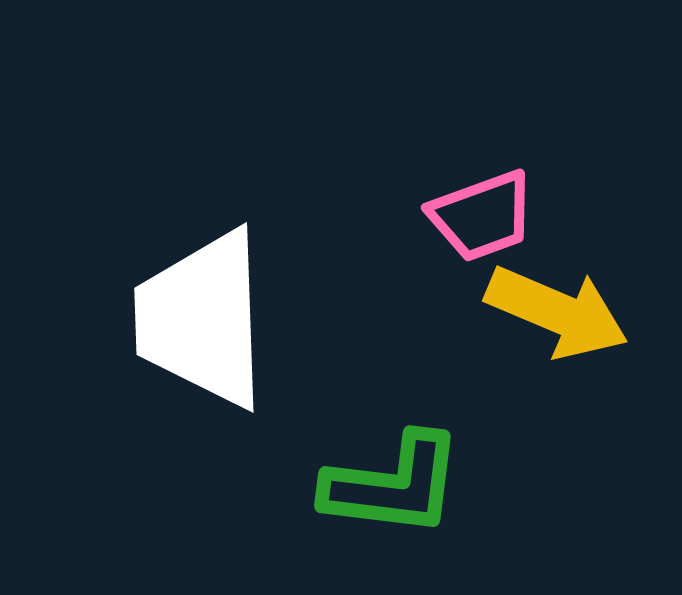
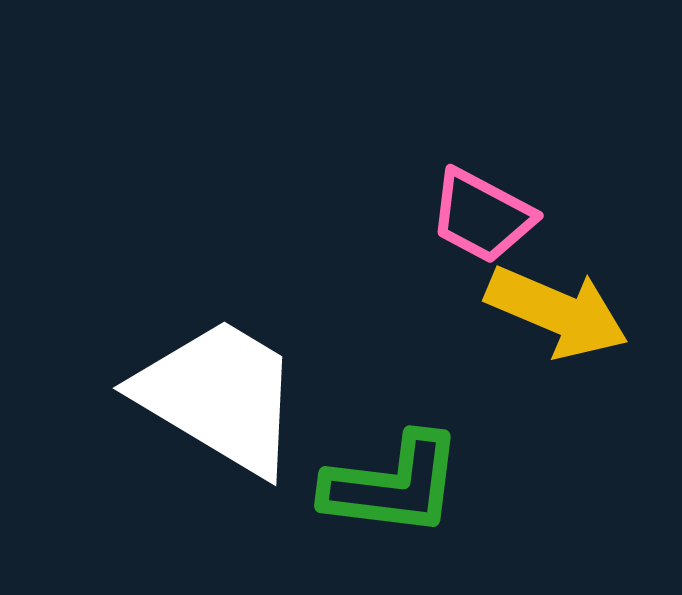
pink trapezoid: rotated 48 degrees clockwise
white trapezoid: moved 17 px right, 77 px down; rotated 123 degrees clockwise
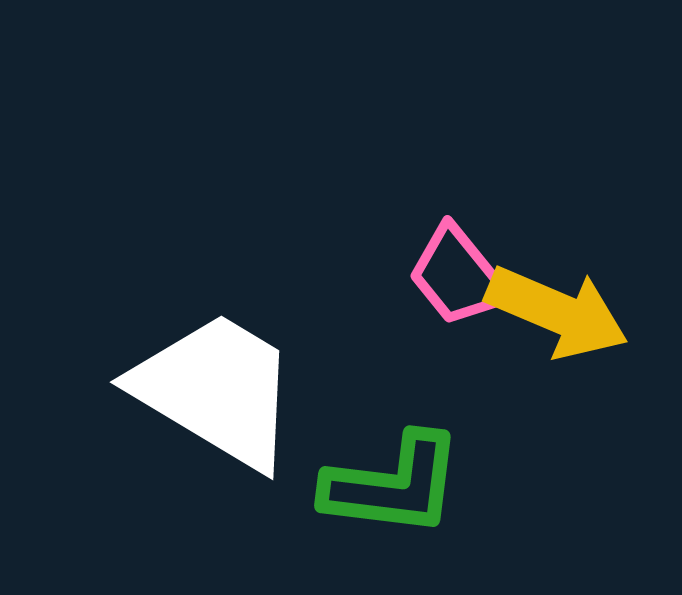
pink trapezoid: moved 24 px left, 60 px down; rotated 23 degrees clockwise
white trapezoid: moved 3 px left, 6 px up
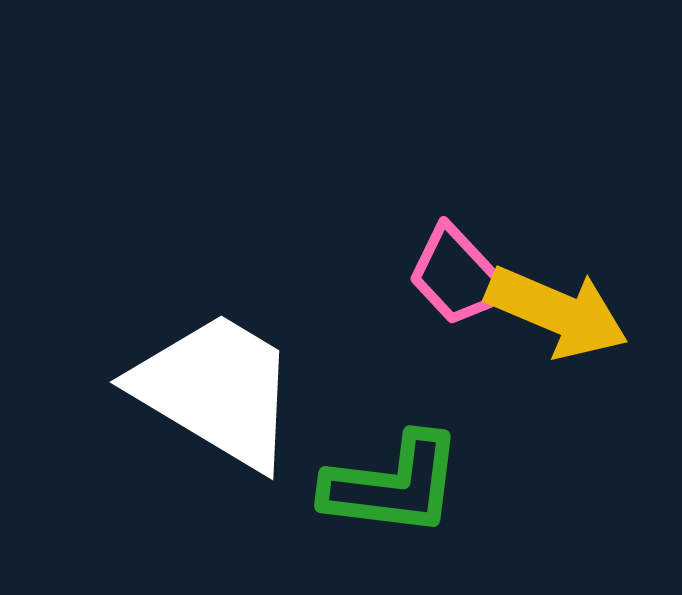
pink trapezoid: rotated 4 degrees counterclockwise
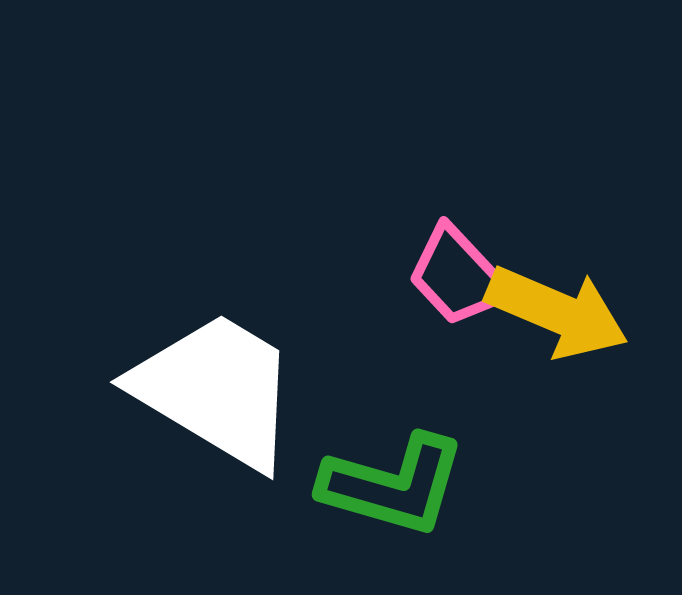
green L-shape: rotated 9 degrees clockwise
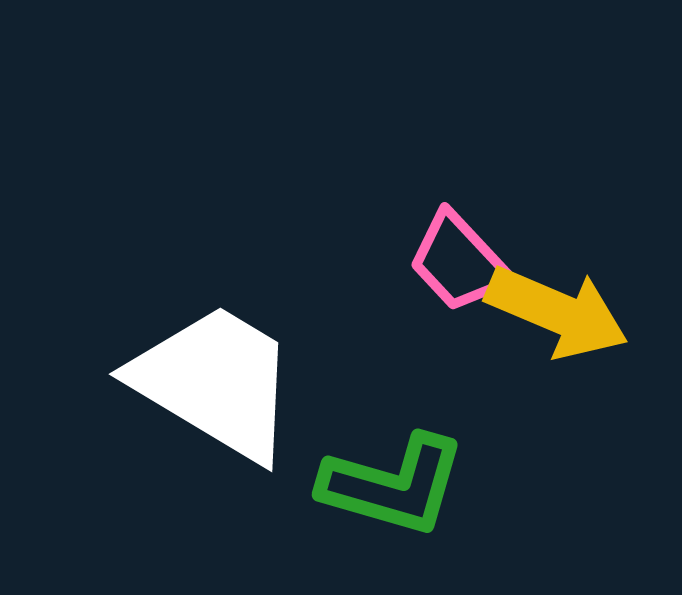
pink trapezoid: moved 1 px right, 14 px up
white trapezoid: moved 1 px left, 8 px up
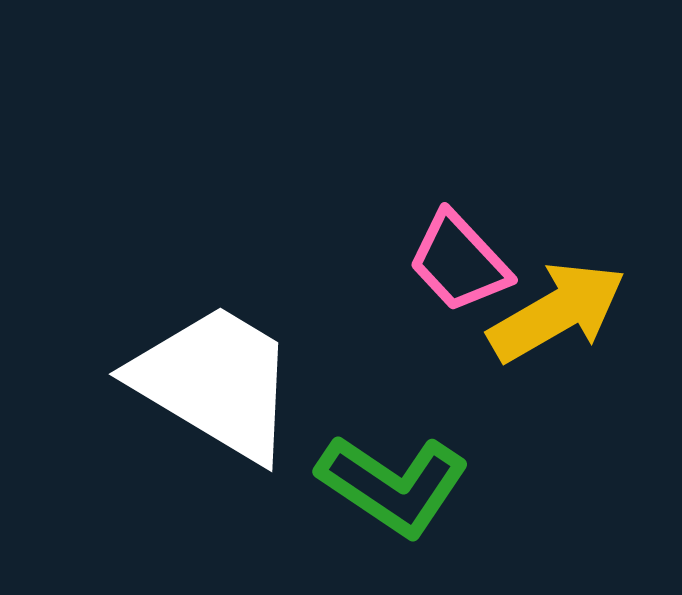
yellow arrow: rotated 53 degrees counterclockwise
green L-shape: rotated 18 degrees clockwise
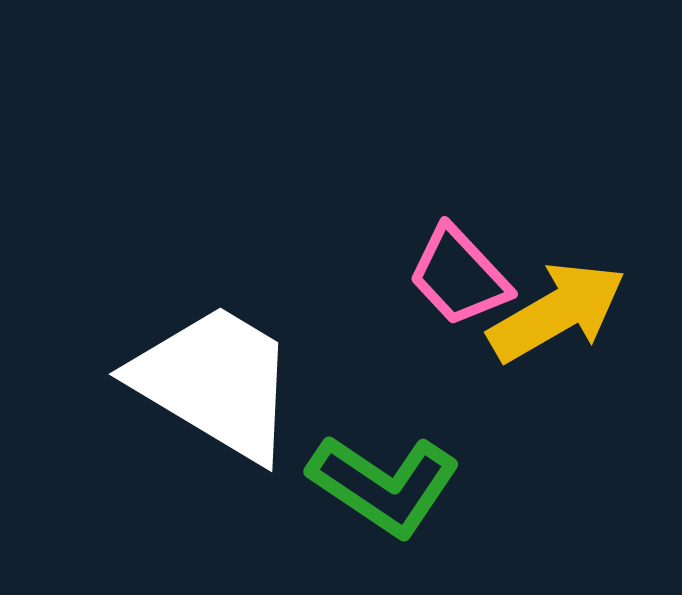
pink trapezoid: moved 14 px down
green L-shape: moved 9 px left
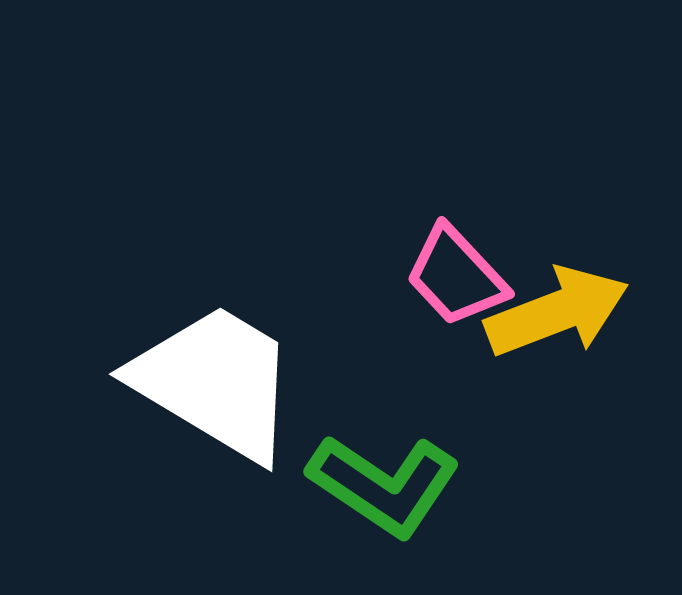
pink trapezoid: moved 3 px left
yellow arrow: rotated 9 degrees clockwise
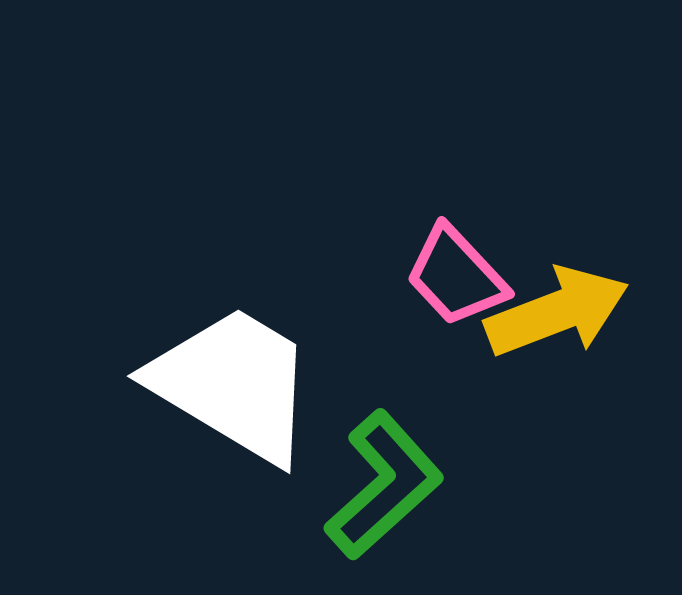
white trapezoid: moved 18 px right, 2 px down
green L-shape: rotated 76 degrees counterclockwise
